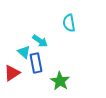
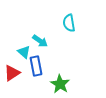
blue rectangle: moved 3 px down
green star: moved 3 px down
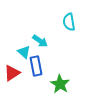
cyan semicircle: moved 1 px up
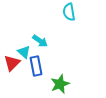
cyan semicircle: moved 10 px up
red triangle: moved 10 px up; rotated 12 degrees counterclockwise
green star: rotated 18 degrees clockwise
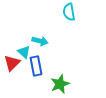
cyan arrow: rotated 21 degrees counterclockwise
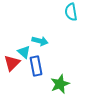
cyan semicircle: moved 2 px right
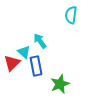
cyan semicircle: moved 3 px down; rotated 18 degrees clockwise
cyan arrow: rotated 140 degrees counterclockwise
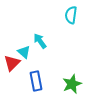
blue rectangle: moved 15 px down
green star: moved 12 px right
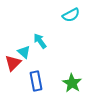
cyan semicircle: rotated 126 degrees counterclockwise
red triangle: moved 1 px right
green star: moved 1 px up; rotated 18 degrees counterclockwise
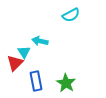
cyan arrow: rotated 42 degrees counterclockwise
cyan triangle: rotated 16 degrees clockwise
red triangle: moved 2 px right
green star: moved 6 px left
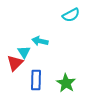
blue rectangle: moved 1 px up; rotated 12 degrees clockwise
